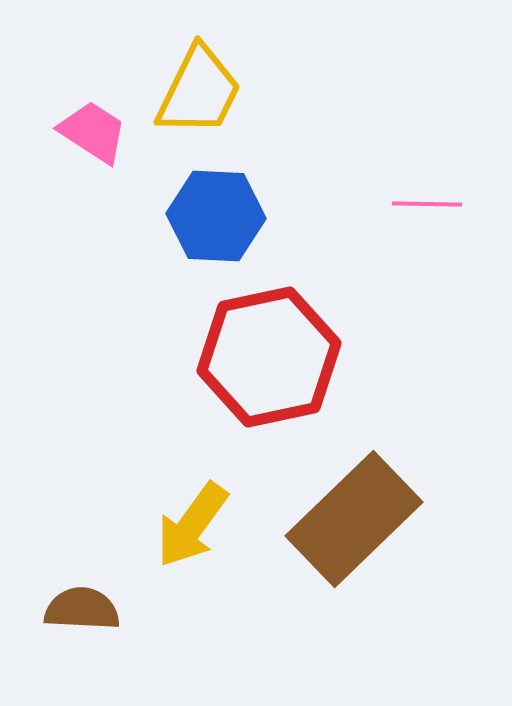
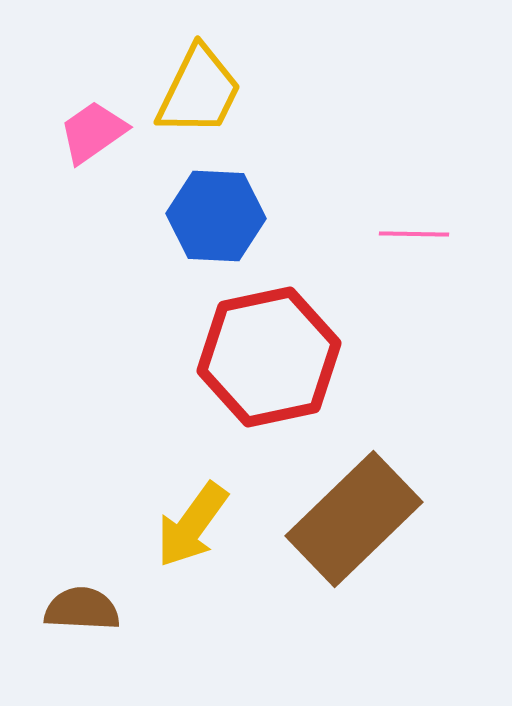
pink trapezoid: rotated 68 degrees counterclockwise
pink line: moved 13 px left, 30 px down
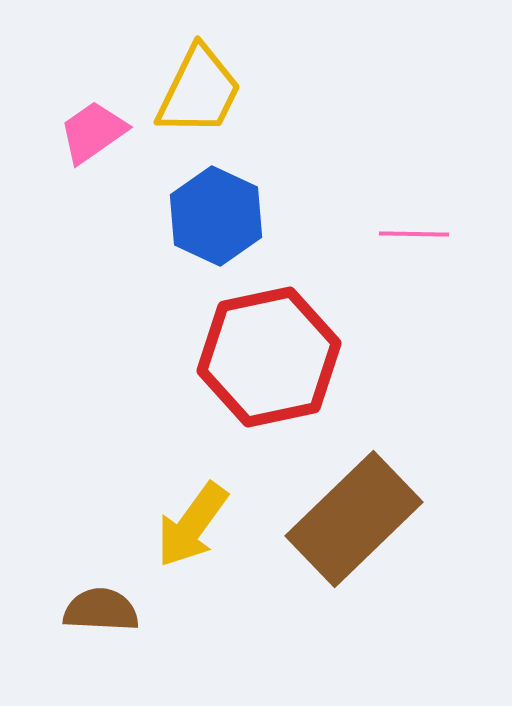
blue hexagon: rotated 22 degrees clockwise
brown semicircle: moved 19 px right, 1 px down
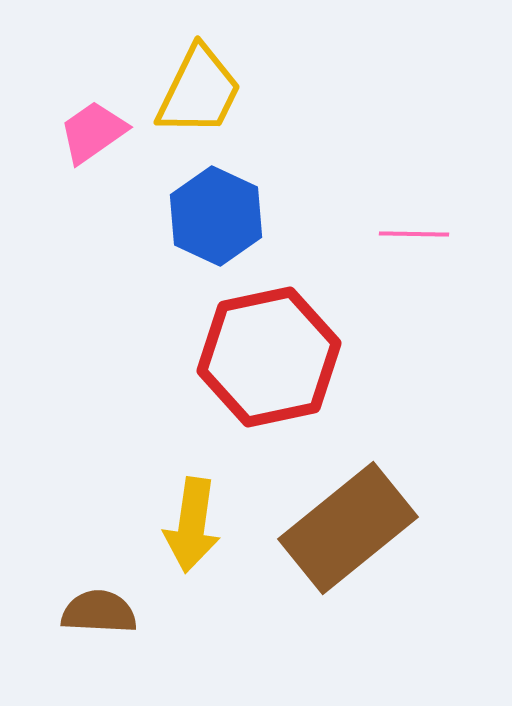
brown rectangle: moved 6 px left, 9 px down; rotated 5 degrees clockwise
yellow arrow: rotated 28 degrees counterclockwise
brown semicircle: moved 2 px left, 2 px down
